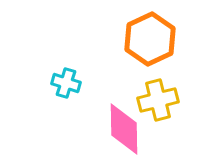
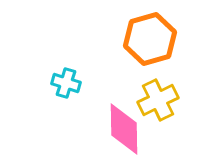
orange hexagon: rotated 9 degrees clockwise
yellow cross: rotated 12 degrees counterclockwise
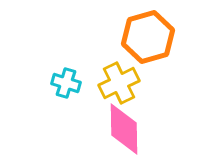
orange hexagon: moved 2 px left, 2 px up
yellow cross: moved 39 px left, 17 px up
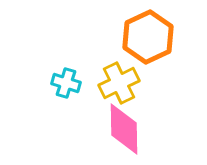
orange hexagon: rotated 9 degrees counterclockwise
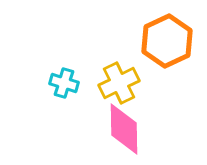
orange hexagon: moved 19 px right, 4 px down
cyan cross: moved 2 px left
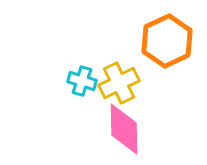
cyan cross: moved 18 px right, 2 px up
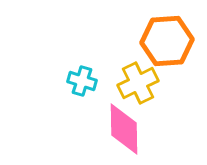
orange hexagon: rotated 21 degrees clockwise
yellow cross: moved 19 px right
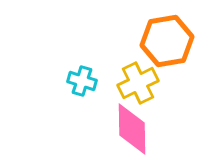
orange hexagon: rotated 6 degrees counterclockwise
pink diamond: moved 8 px right
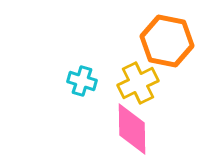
orange hexagon: rotated 21 degrees clockwise
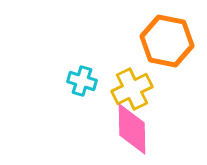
yellow cross: moved 6 px left, 6 px down
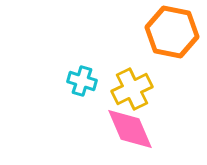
orange hexagon: moved 5 px right, 9 px up
pink diamond: moved 2 px left; rotated 22 degrees counterclockwise
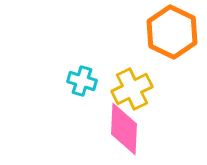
orange hexagon: rotated 15 degrees clockwise
pink diamond: moved 6 px left; rotated 26 degrees clockwise
